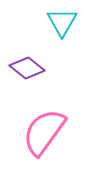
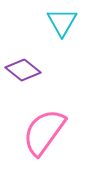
purple diamond: moved 4 px left, 2 px down
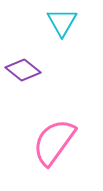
pink semicircle: moved 10 px right, 10 px down
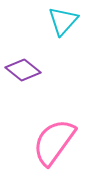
cyan triangle: moved 1 px right, 1 px up; rotated 12 degrees clockwise
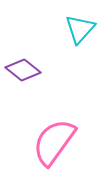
cyan triangle: moved 17 px right, 8 px down
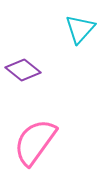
pink semicircle: moved 19 px left
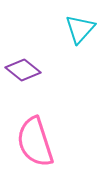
pink semicircle: rotated 54 degrees counterclockwise
